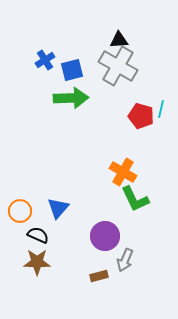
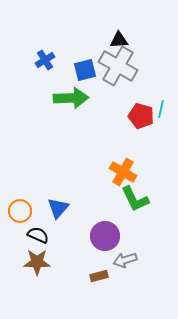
blue square: moved 13 px right
gray arrow: rotated 50 degrees clockwise
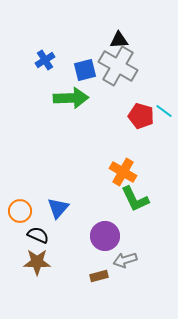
cyan line: moved 3 px right, 2 px down; rotated 66 degrees counterclockwise
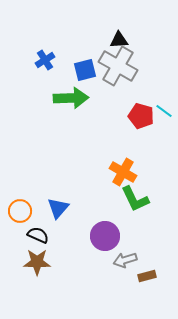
brown rectangle: moved 48 px right
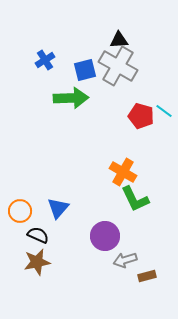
brown star: rotated 12 degrees counterclockwise
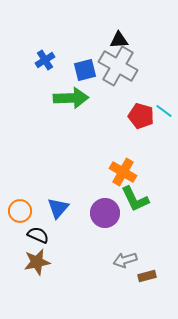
purple circle: moved 23 px up
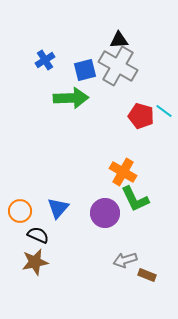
brown star: moved 2 px left
brown rectangle: moved 1 px up; rotated 36 degrees clockwise
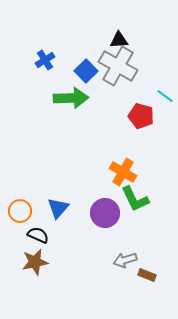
blue square: moved 1 px right, 1 px down; rotated 30 degrees counterclockwise
cyan line: moved 1 px right, 15 px up
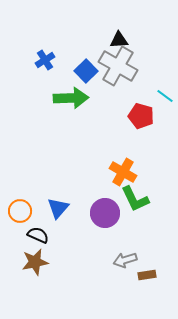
brown rectangle: rotated 30 degrees counterclockwise
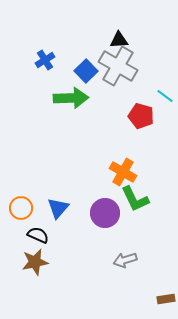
orange circle: moved 1 px right, 3 px up
brown rectangle: moved 19 px right, 24 px down
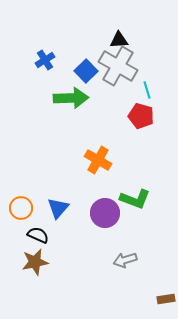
cyan line: moved 18 px left, 6 px up; rotated 36 degrees clockwise
orange cross: moved 25 px left, 12 px up
green L-shape: rotated 44 degrees counterclockwise
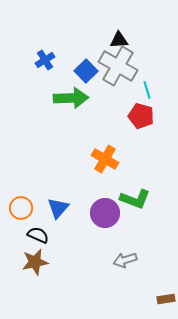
orange cross: moved 7 px right, 1 px up
